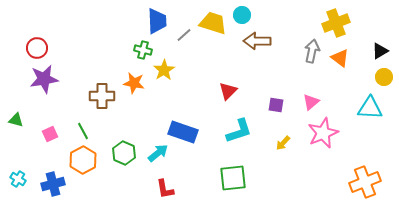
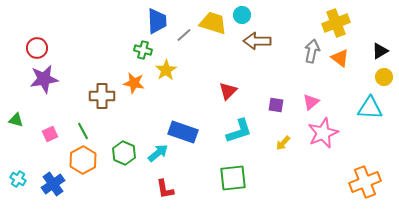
yellow star: moved 2 px right
blue cross: rotated 20 degrees counterclockwise
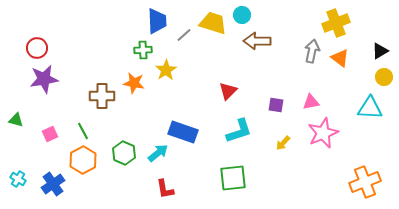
green cross: rotated 18 degrees counterclockwise
pink triangle: rotated 30 degrees clockwise
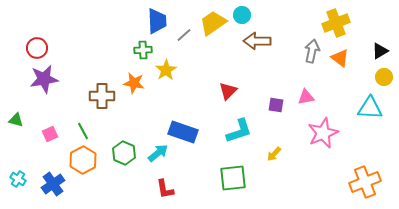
yellow trapezoid: rotated 52 degrees counterclockwise
pink triangle: moved 5 px left, 5 px up
yellow arrow: moved 9 px left, 11 px down
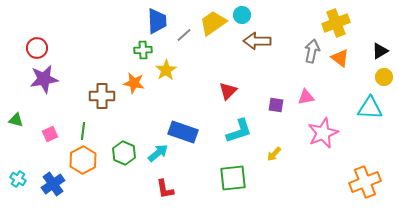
green line: rotated 36 degrees clockwise
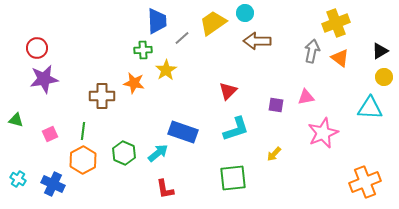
cyan circle: moved 3 px right, 2 px up
gray line: moved 2 px left, 3 px down
cyan L-shape: moved 3 px left, 2 px up
blue cross: rotated 30 degrees counterclockwise
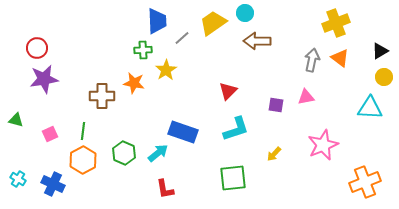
gray arrow: moved 9 px down
pink star: moved 12 px down
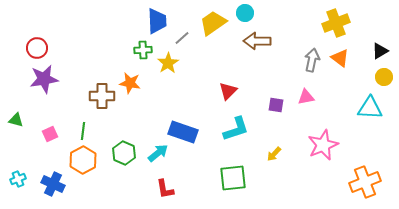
yellow star: moved 2 px right, 7 px up
orange star: moved 4 px left
cyan cross: rotated 35 degrees clockwise
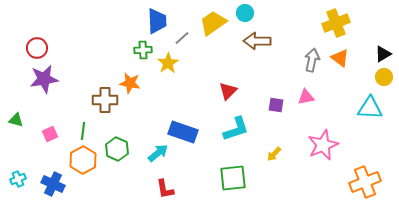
black triangle: moved 3 px right, 3 px down
brown cross: moved 3 px right, 4 px down
green hexagon: moved 7 px left, 4 px up
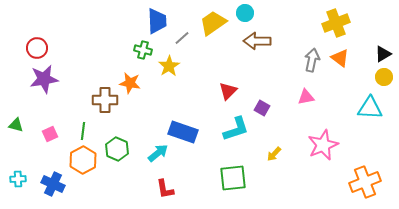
green cross: rotated 18 degrees clockwise
yellow star: moved 1 px right, 3 px down
purple square: moved 14 px left, 3 px down; rotated 21 degrees clockwise
green triangle: moved 5 px down
cyan cross: rotated 21 degrees clockwise
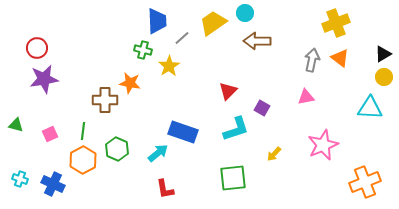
cyan cross: moved 2 px right; rotated 21 degrees clockwise
